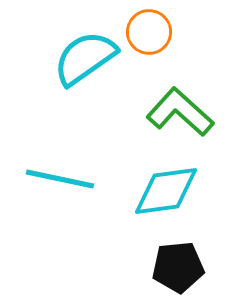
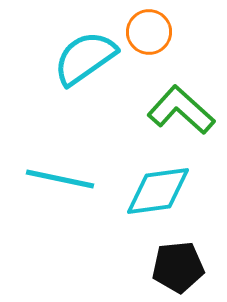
green L-shape: moved 1 px right, 2 px up
cyan diamond: moved 8 px left
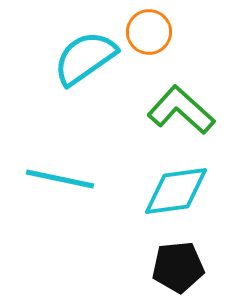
cyan diamond: moved 18 px right
